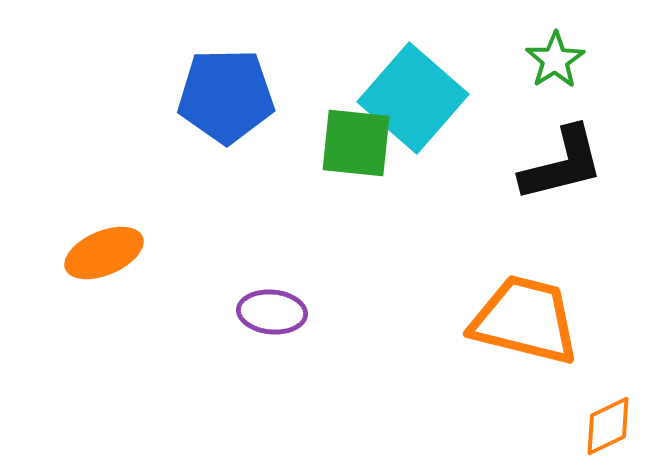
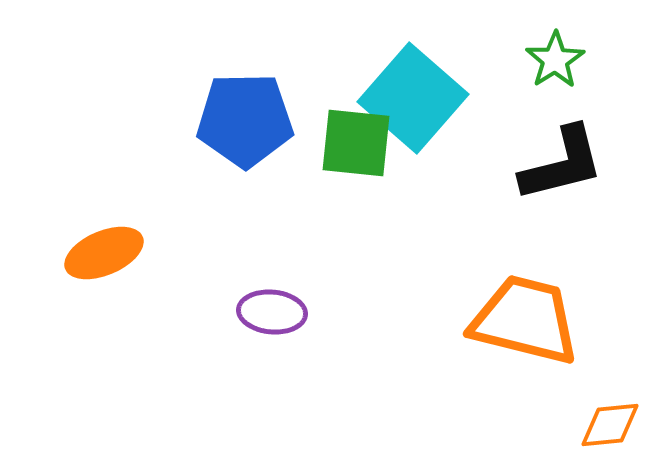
blue pentagon: moved 19 px right, 24 px down
orange diamond: moved 2 px right, 1 px up; rotated 20 degrees clockwise
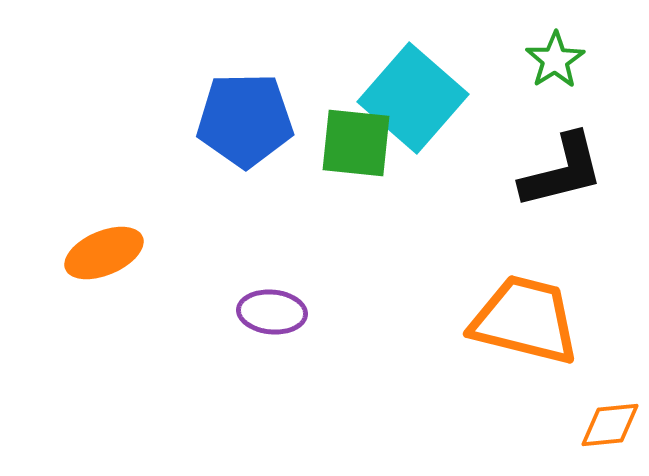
black L-shape: moved 7 px down
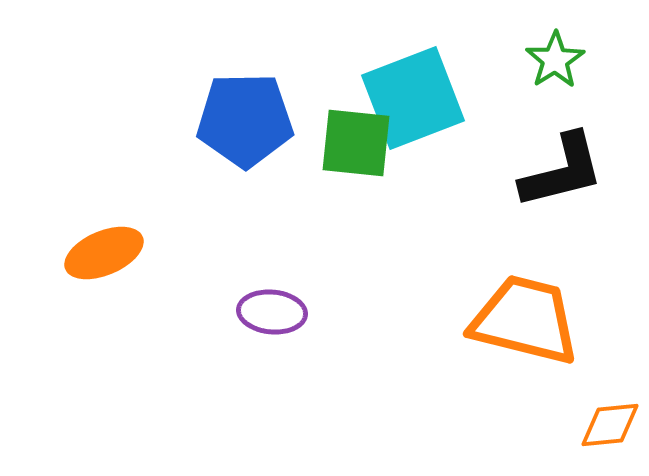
cyan square: rotated 28 degrees clockwise
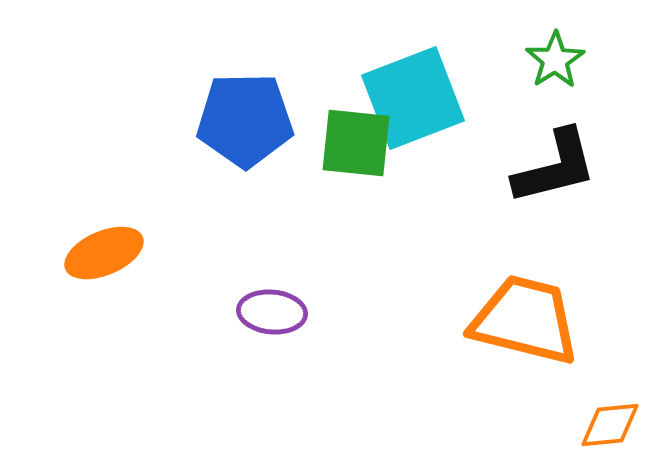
black L-shape: moved 7 px left, 4 px up
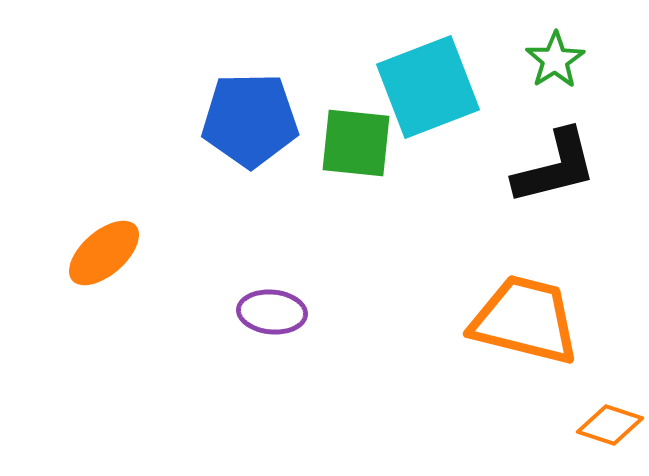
cyan square: moved 15 px right, 11 px up
blue pentagon: moved 5 px right
orange ellipse: rotated 18 degrees counterclockwise
orange diamond: rotated 24 degrees clockwise
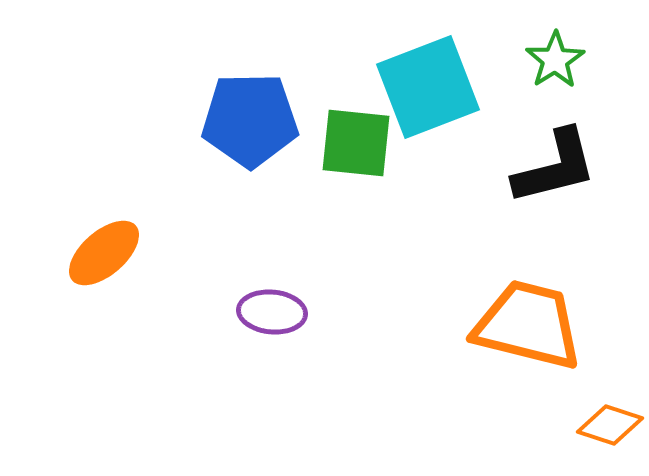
orange trapezoid: moved 3 px right, 5 px down
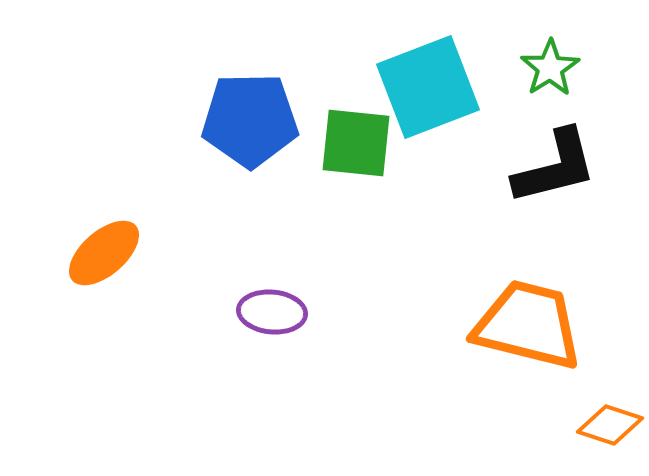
green star: moved 5 px left, 8 px down
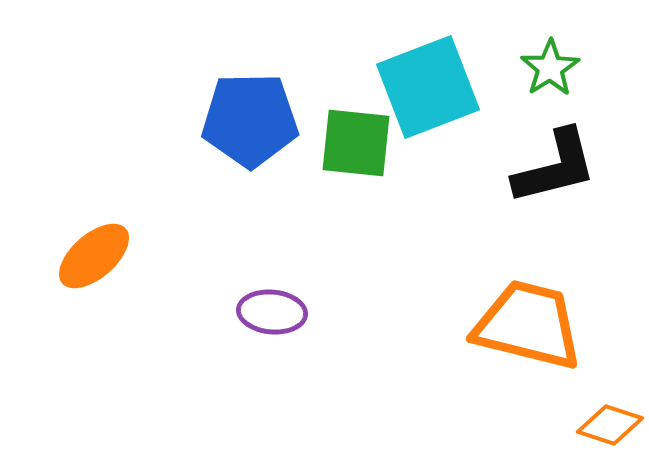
orange ellipse: moved 10 px left, 3 px down
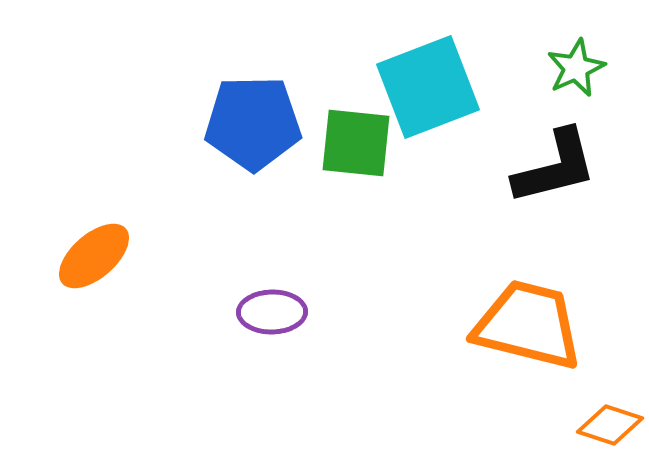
green star: moved 26 px right; rotated 8 degrees clockwise
blue pentagon: moved 3 px right, 3 px down
purple ellipse: rotated 6 degrees counterclockwise
